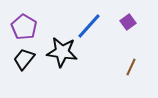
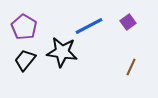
blue line: rotated 20 degrees clockwise
black trapezoid: moved 1 px right, 1 px down
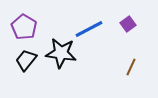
purple square: moved 2 px down
blue line: moved 3 px down
black star: moved 1 px left, 1 px down
black trapezoid: moved 1 px right
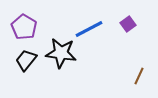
brown line: moved 8 px right, 9 px down
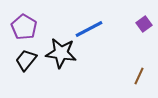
purple square: moved 16 px right
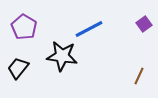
black star: moved 1 px right, 3 px down
black trapezoid: moved 8 px left, 8 px down
